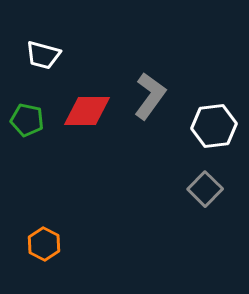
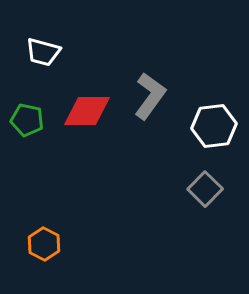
white trapezoid: moved 3 px up
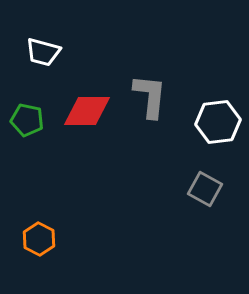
gray L-shape: rotated 30 degrees counterclockwise
white hexagon: moved 4 px right, 4 px up
gray square: rotated 16 degrees counterclockwise
orange hexagon: moved 5 px left, 5 px up
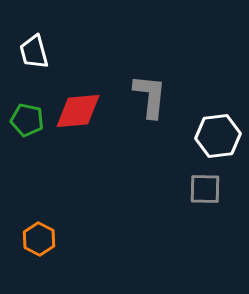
white trapezoid: moved 9 px left; rotated 60 degrees clockwise
red diamond: moved 9 px left; rotated 6 degrees counterclockwise
white hexagon: moved 14 px down
gray square: rotated 28 degrees counterclockwise
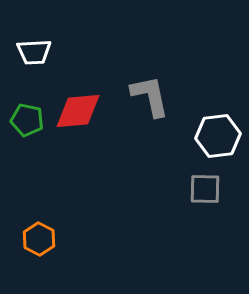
white trapezoid: rotated 78 degrees counterclockwise
gray L-shape: rotated 18 degrees counterclockwise
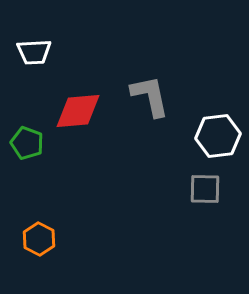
green pentagon: moved 23 px down; rotated 8 degrees clockwise
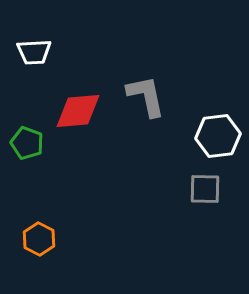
gray L-shape: moved 4 px left
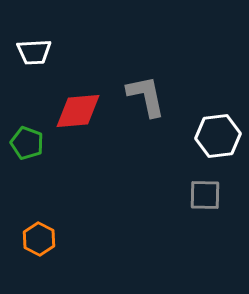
gray square: moved 6 px down
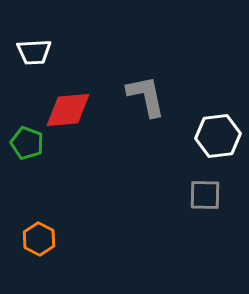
red diamond: moved 10 px left, 1 px up
